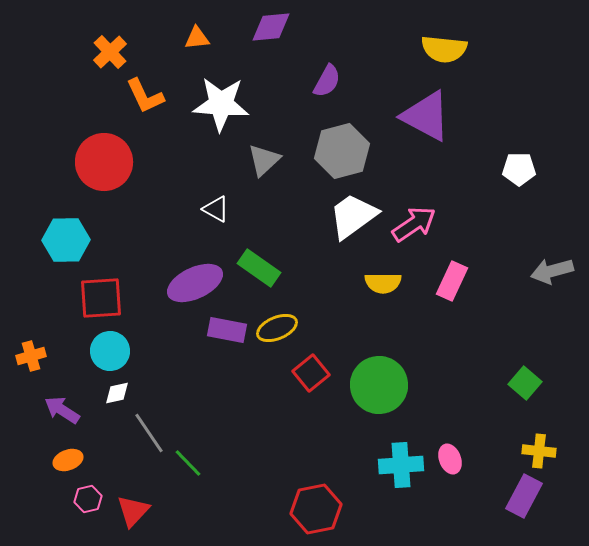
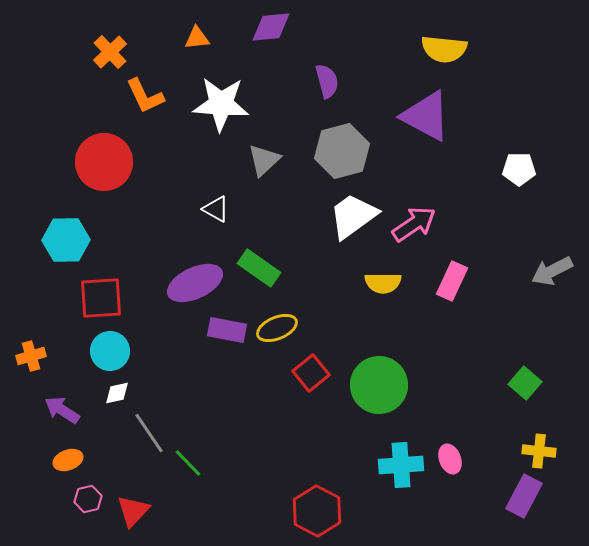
purple semicircle at (327, 81): rotated 44 degrees counterclockwise
gray arrow at (552, 271): rotated 12 degrees counterclockwise
red hexagon at (316, 509): moved 1 px right, 2 px down; rotated 21 degrees counterclockwise
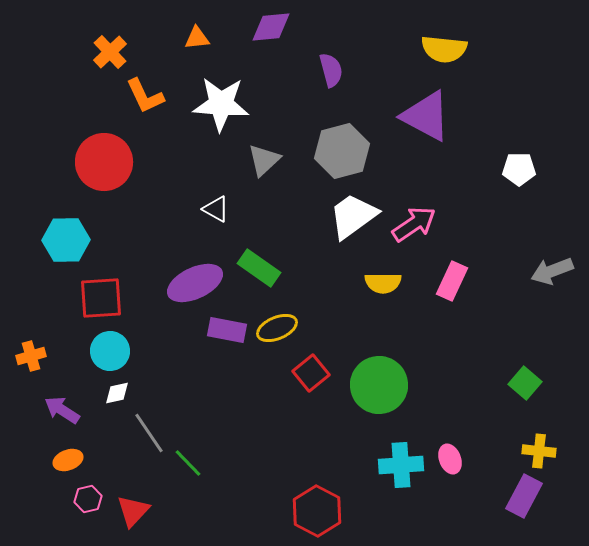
purple semicircle at (327, 81): moved 4 px right, 11 px up
gray arrow at (552, 271): rotated 6 degrees clockwise
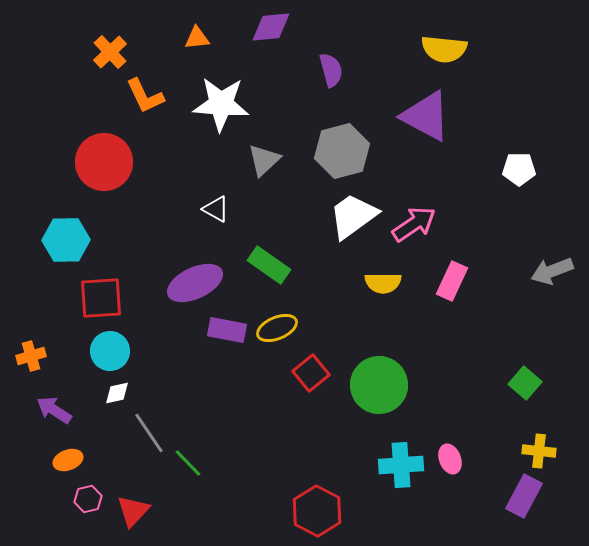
green rectangle at (259, 268): moved 10 px right, 3 px up
purple arrow at (62, 410): moved 8 px left
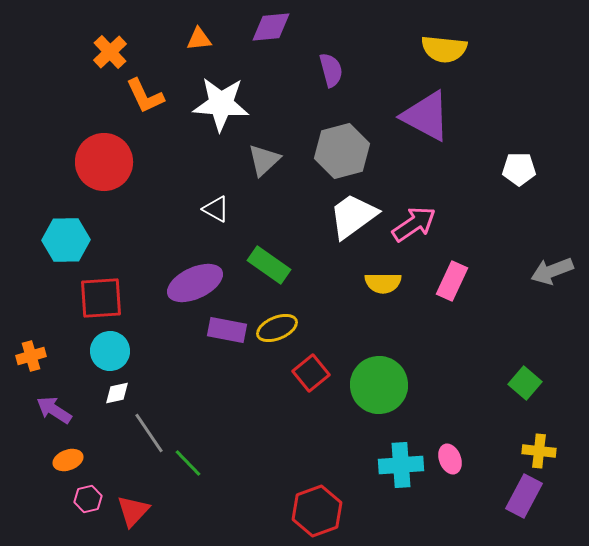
orange triangle at (197, 38): moved 2 px right, 1 px down
red hexagon at (317, 511): rotated 12 degrees clockwise
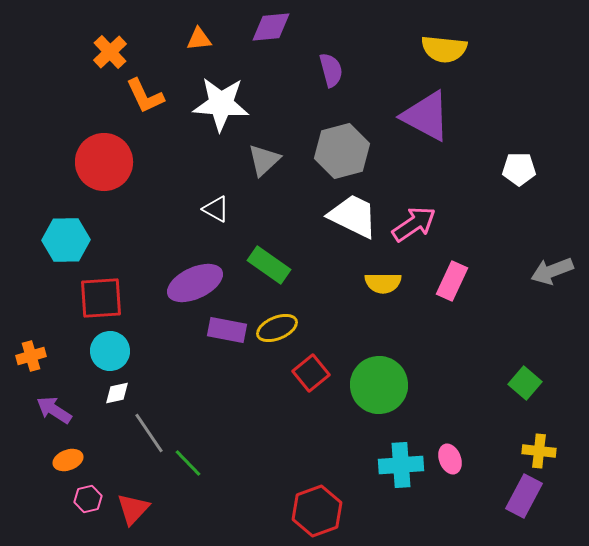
white trapezoid at (353, 216): rotated 62 degrees clockwise
red triangle at (133, 511): moved 2 px up
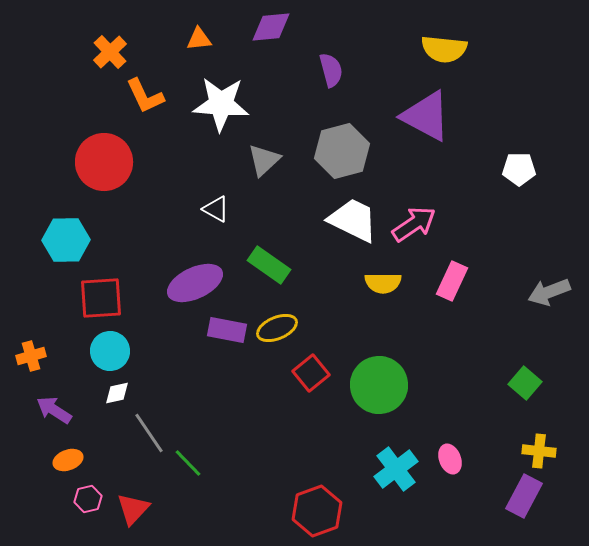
white trapezoid at (353, 216): moved 4 px down
gray arrow at (552, 271): moved 3 px left, 21 px down
cyan cross at (401, 465): moved 5 px left, 4 px down; rotated 33 degrees counterclockwise
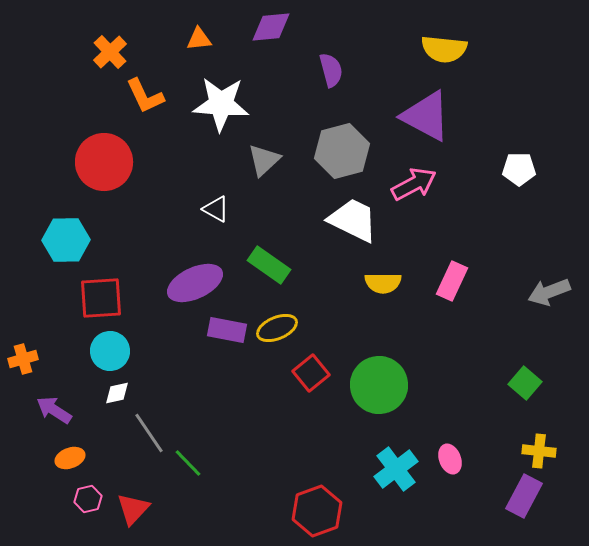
pink arrow at (414, 224): moved 40 px up; rotated 6 degrees clockwise
orange cross at (31, 356): moved 8 px left, 3 px down
orange ellipse at (68, 460): moved 2 px right, 2 px up
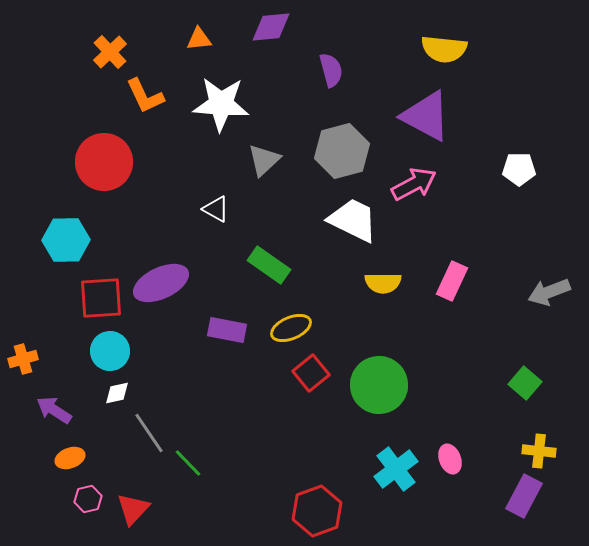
purple ellipse at (195, 283): moved 34 px left
yellow ellipse at (277, 328): moved 14 px right
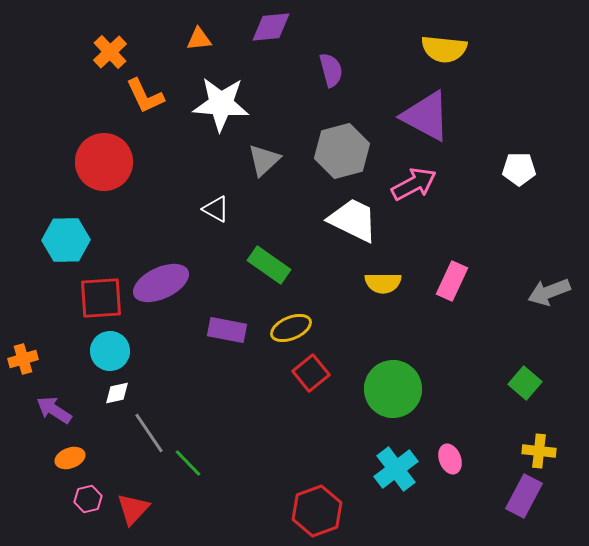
green circle at (379, 385): moved 14 px right, 4 px down
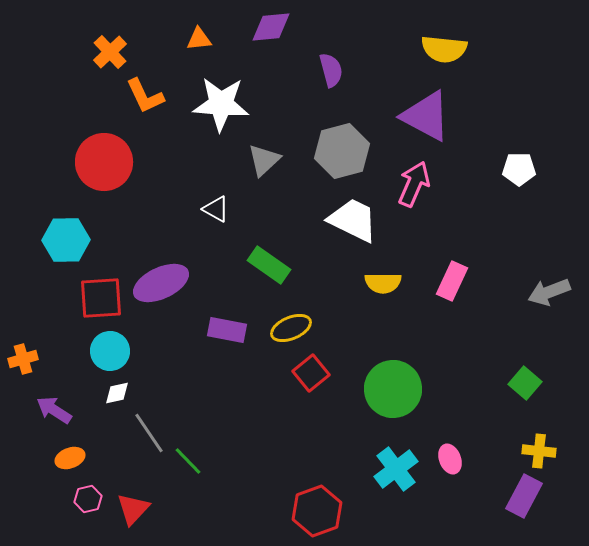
pink arrow at (414, 184): rotated 39 degrees counterclockwise
green line at (188, 463): moved 2 px up
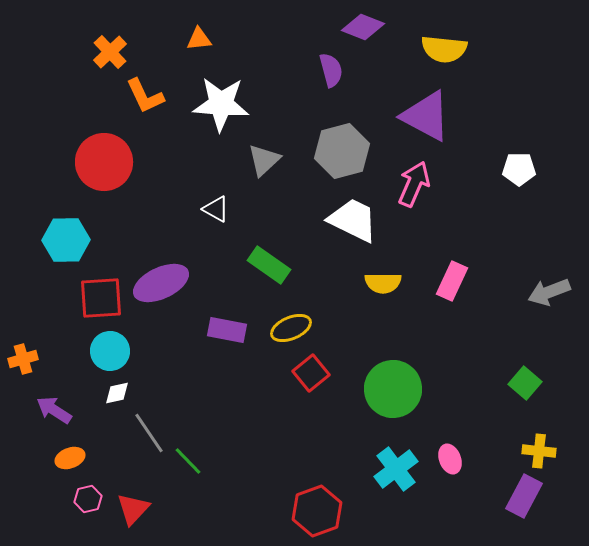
purple diamond at (271, 27): moved 92 px right; rotated 27 degrees clockwise
